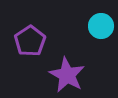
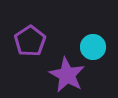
cyan circle: moved 8 px left, 21 px down
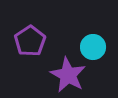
purple star: moved 1 px right
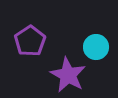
cyan circle: moved 3 px right
